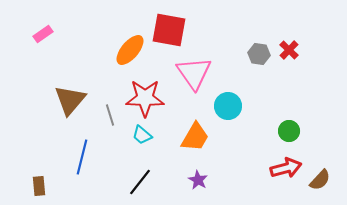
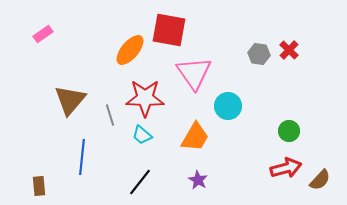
blue line: rotated 8 degrees counterclockwise
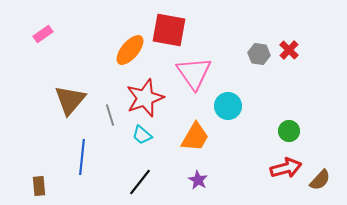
red star: rotated 21 degrees counterclockwise
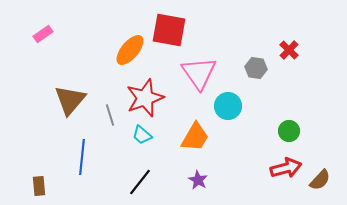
gray hexagon: moved 3 px left, 14 px down
pink triangle: moved 5 px right
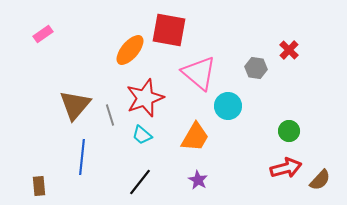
pink triangle: rotated 15 degrees counterclockwise
brown triangle: moved 5 px right, 5 px down
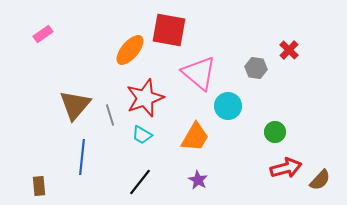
green circle: moved 14 px left, 1 px down
cyan trapezoid: rotated 10 degrees counterclockwise
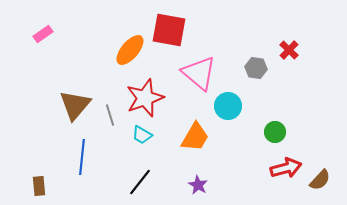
purple star: moved 5 px down
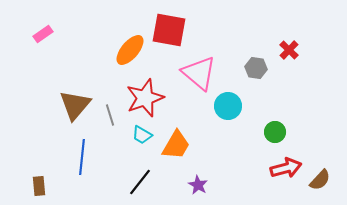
orange trapezoid: moved 19 px left, 8 px down
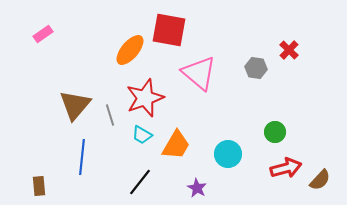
cyan circle: moved 48 px down
purple star: moved 1 px left, 3 px down
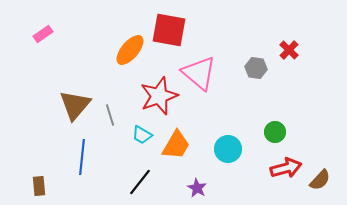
red star: moved 14 px right, 2 px up
cyan circle: moved 5 px up
